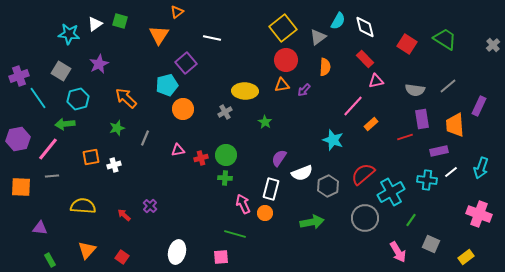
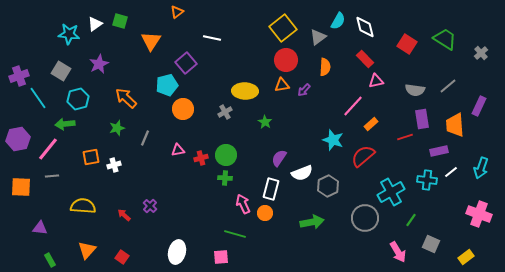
orange triangle at (159, 35): moved 8 px left, 6 px down
gray cross at (493, 45): moved 12 px left, 8 px down
red semicircle at (363, 174): moved 18 px up
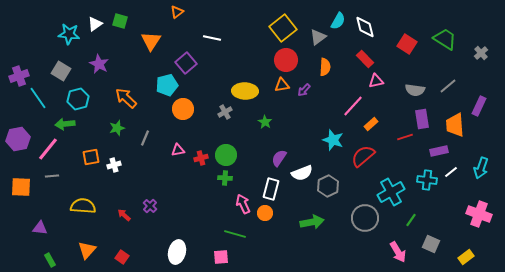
purple star at (99, 64): rotated 18 degrees counterclockwise
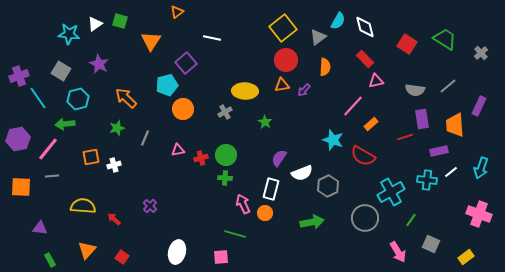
red semicircle at (363, 156): rotated 110 degrees counterclockwise
red arrow at (124, 215): moved 10 px left, 4 px down
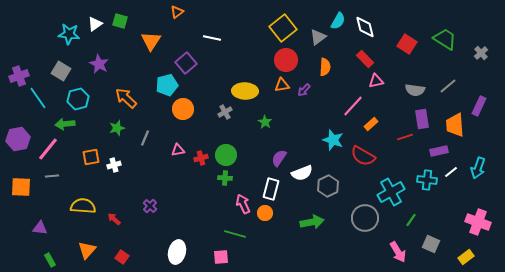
cyan arrow at (481, 168): moved 3 px left
pink cross at (479, 214): moved 1 px left, 8 px down
